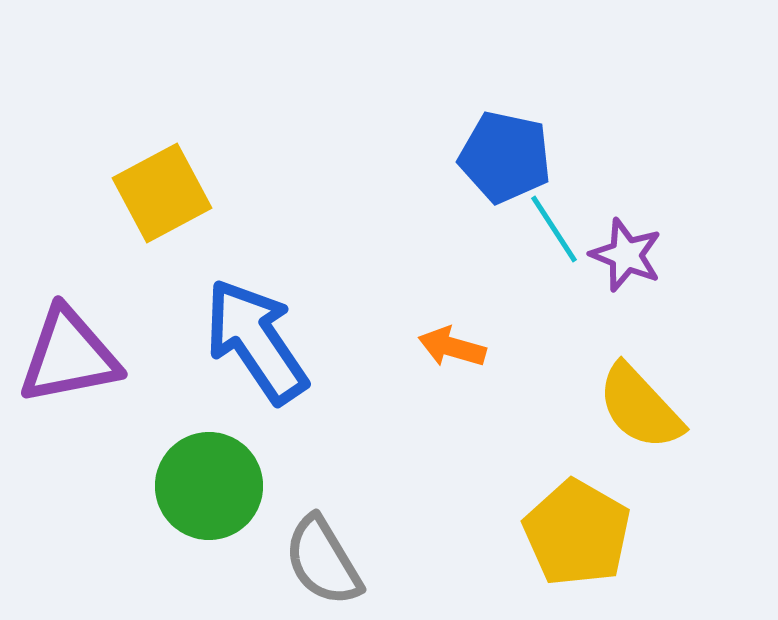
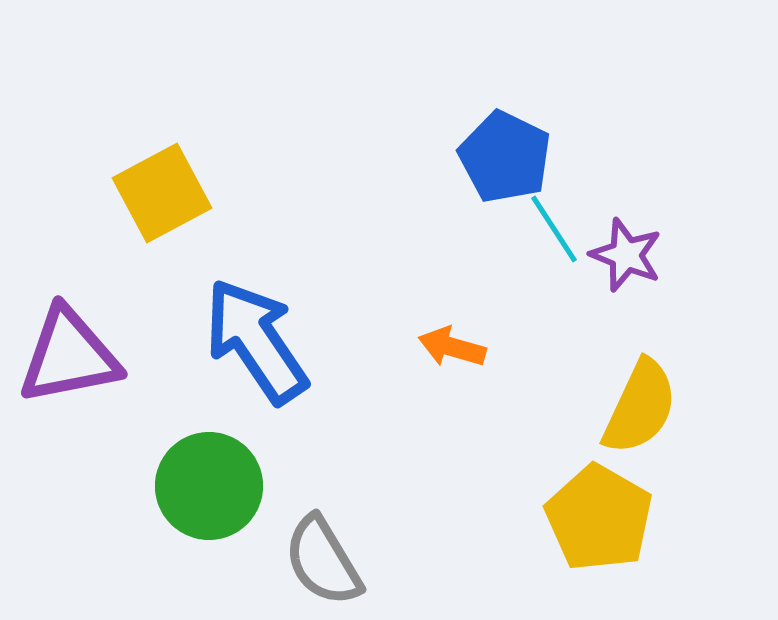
blue pentagon: rotated 14 degrees clockwise
yellow semicircle: rotated 112 degrees counterclockwise
yellow pentagon: moved 22 px right, 15 px up
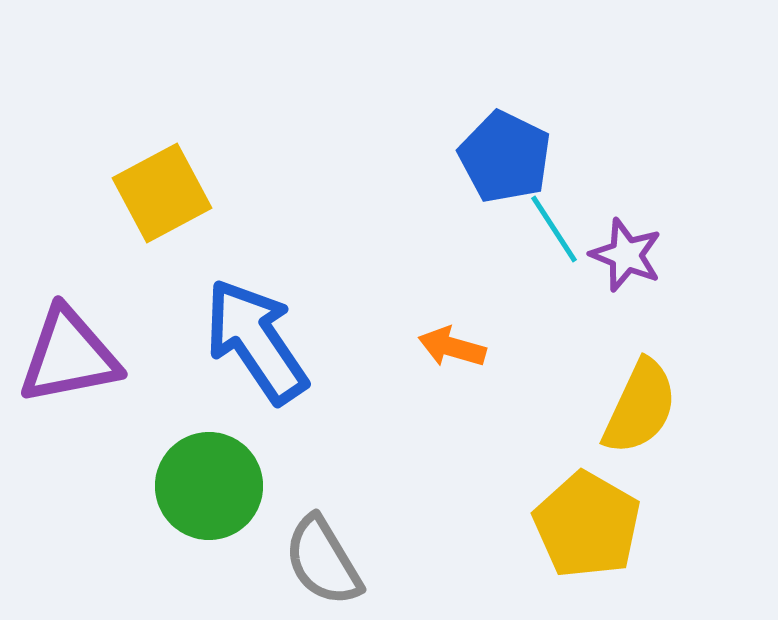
yellow pentagon: moved 12 px left, 7 px down
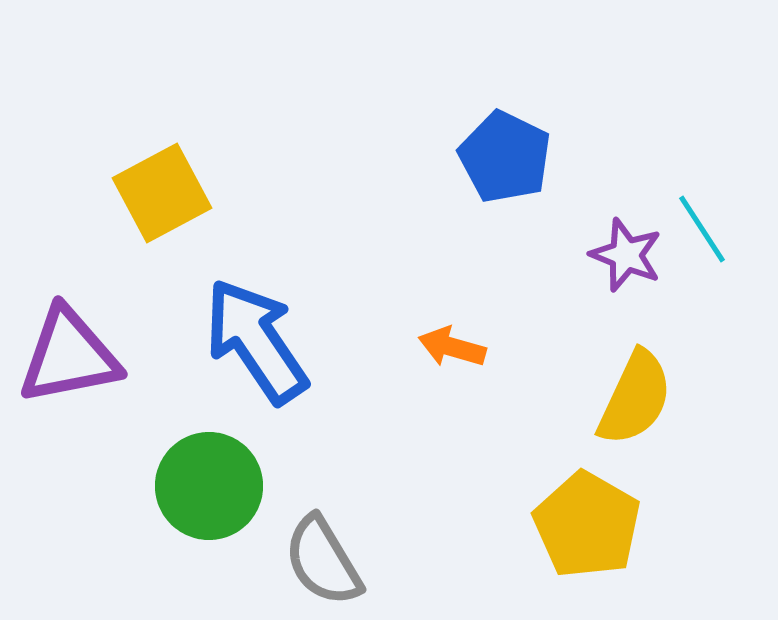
cyan line: moved 148 px right
yellow semicircle: moved 5 px left, 9 px up
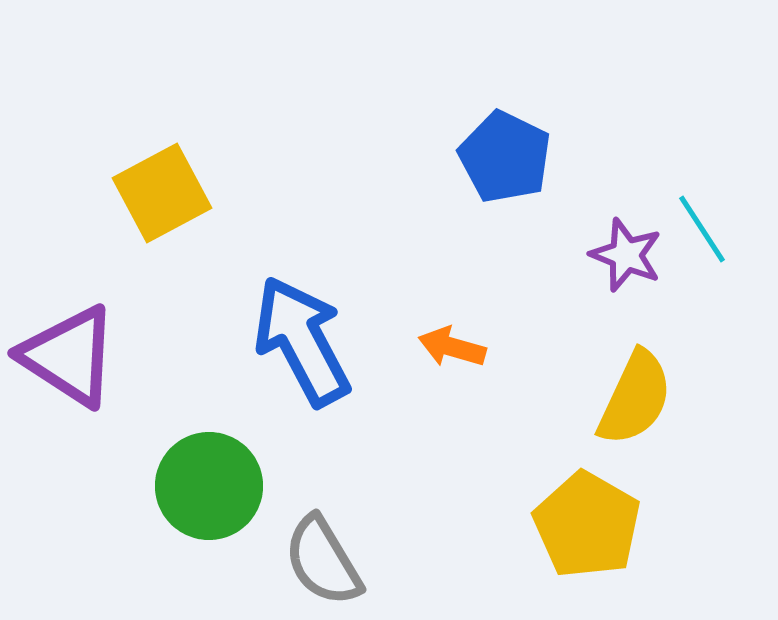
blue arrow: moved 46 px right; rotated 6 degrees clockwise
purple triangle: rotated 44 degrees clockwise
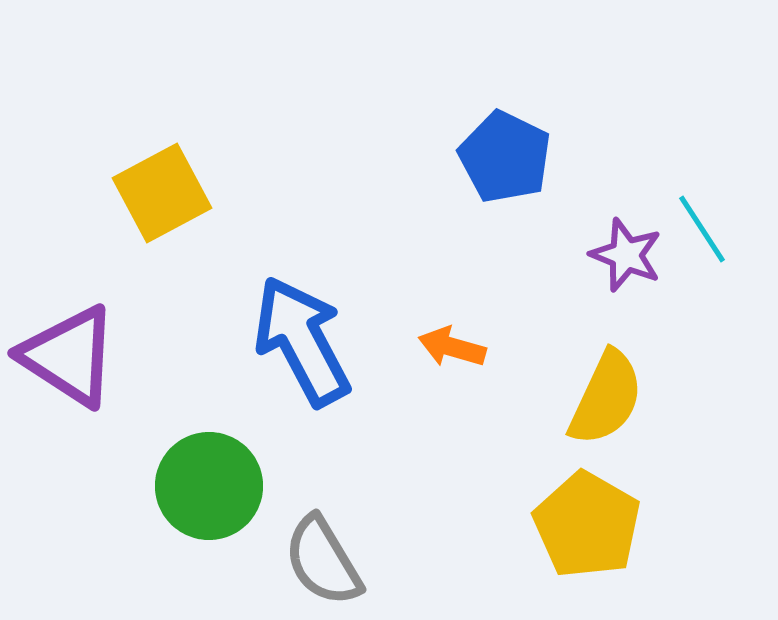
yellow semicircle: moved 29 px left
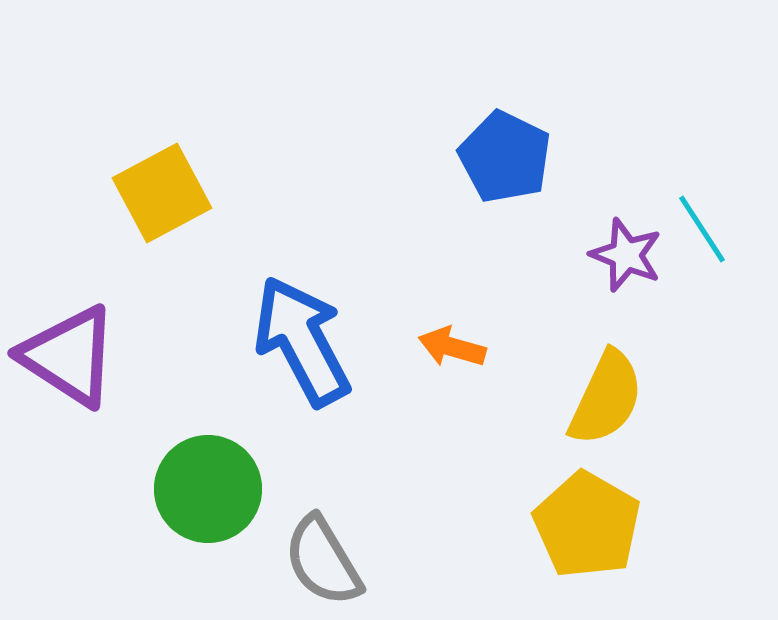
green circle: moved 1 px left, 3 px down
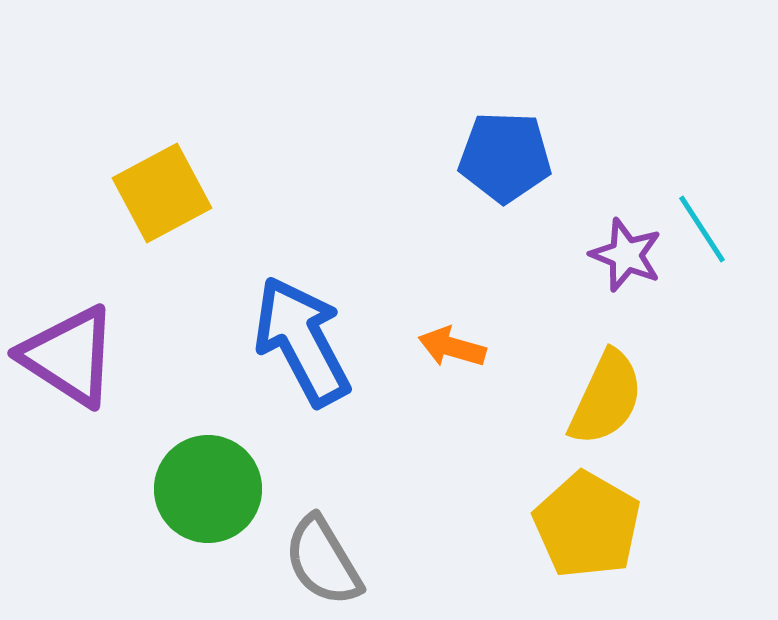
blue pentagon: rotated 24 degrees counterclockwise
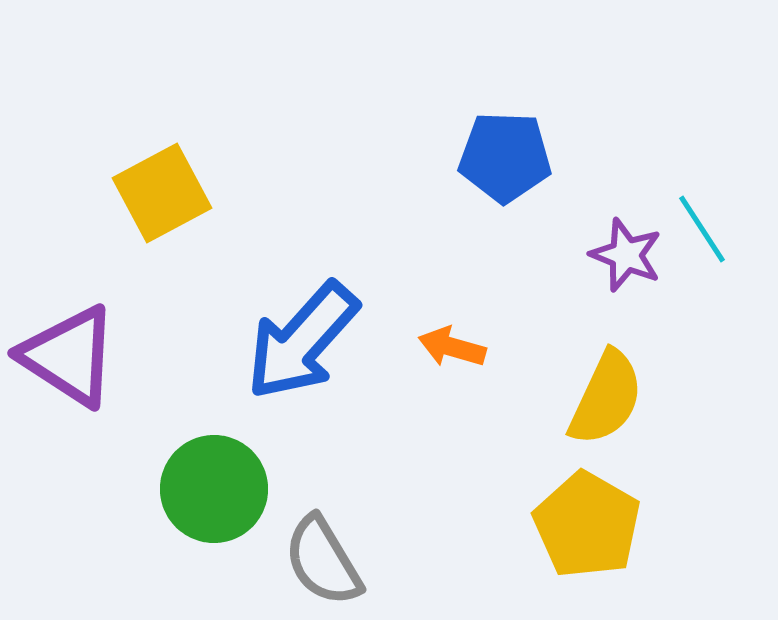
blue arrow: rotated 110 degrees counterclockwise
green circle: moved 6 px right
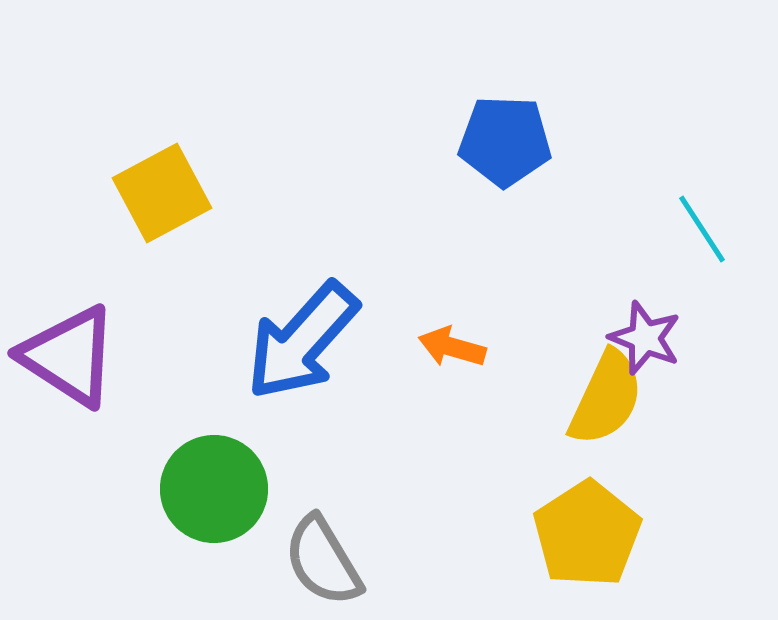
blue pentagon: moved 16 px up
purple star: moved 19 px right, 83 px down
yellow pentagon: moved 9 px down; rotated 9 degrees clockwise
